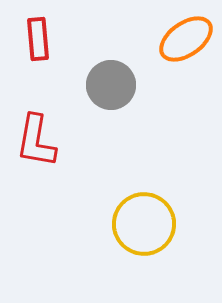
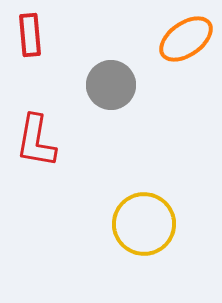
red rectangle: moved 8 px left, 4 px up
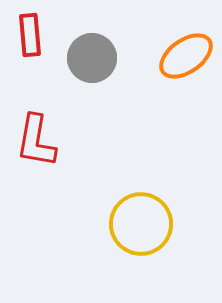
orange ellipse: moved 17 px down
gray circle: moved 19 px left, 27 px up
yellow circle: moved 3 px left
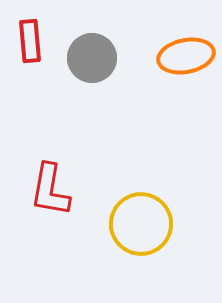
red rectangle: moved 6 px down
orange ellipse: rotated 24 degrees clockwise
red L-shape: moved 14 px right, 49 px down
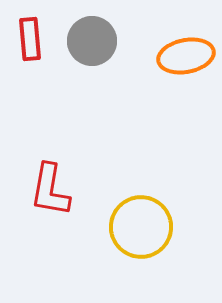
red rectangle: moved 2 px up
gray circle: moved 17 px up
yellow circle: moved 3 px down
